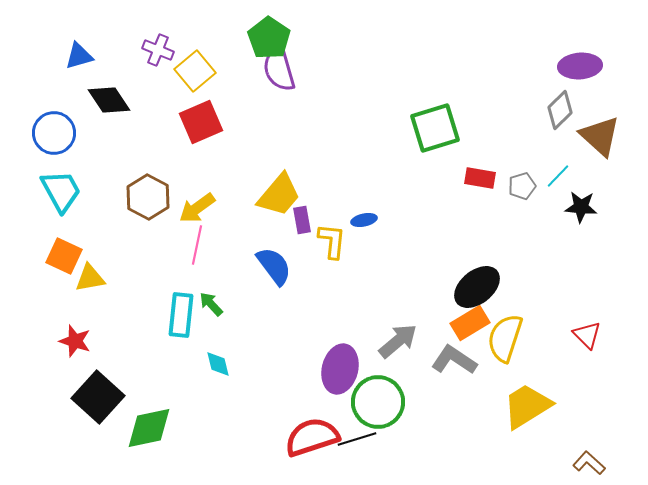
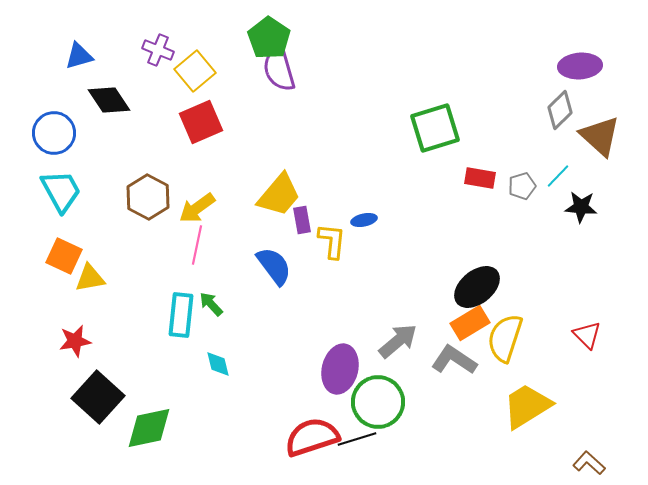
red star at (75, 341): rotated 28 degrees counterclockwise
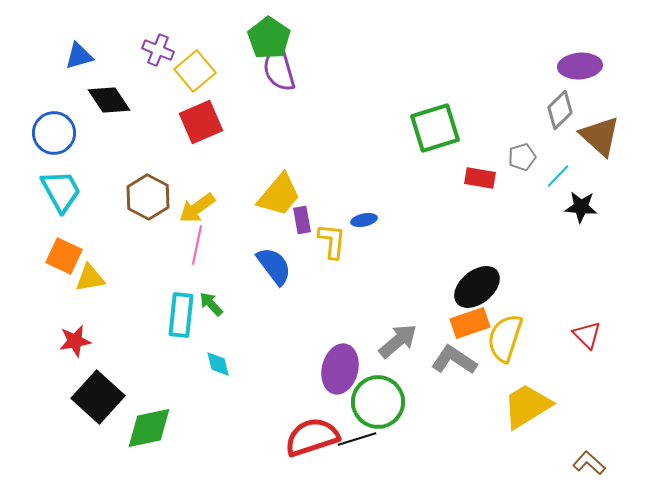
gray pentagon at (522, 186): moved 29 px up
orange rectangle at (470, 323): rotated 12 degrees clockwise
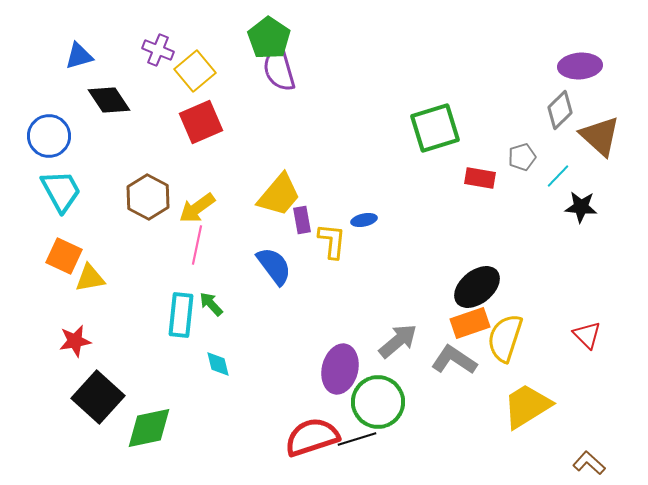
blue circle at (54, 133): moved 5 px left, 3 px down
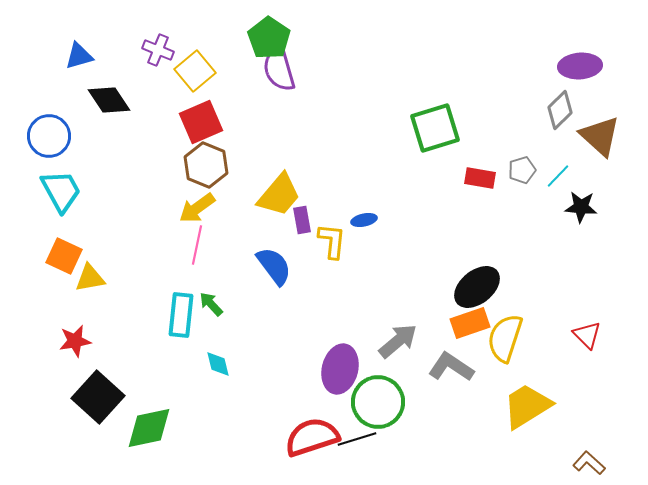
gray pentagon at (522, 157): moved 13 px down
brown hexagon at (148, 197): moved 58 px right, 32 px up; rotated 6 degrees counterclockwise
gray L-shape at (454, 360): moved 3 px left, 7 px down
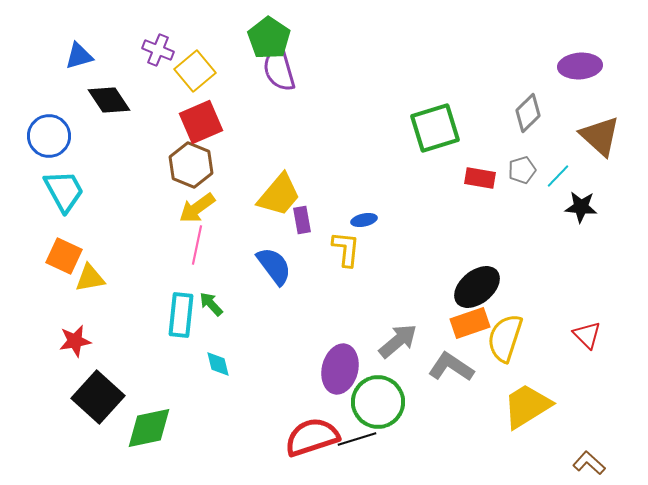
gray diamond at (560, 110): moved 32 px left, 3 px down
brown hexagon at (206, 165): moved 15 px left
cyan trapezoid at (61, 191): moved 3 px right
yellow L-shape at (332, 241): moved 14 px right, 8 px down
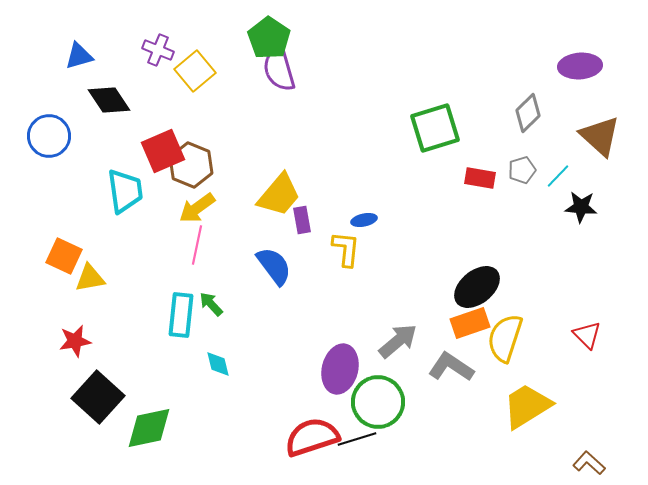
red square at (201, 122): moved 38 px left, 29 px down
cyan trapezoid at (64, 191): moved 61 px right; rotated 21 degrees clockwise
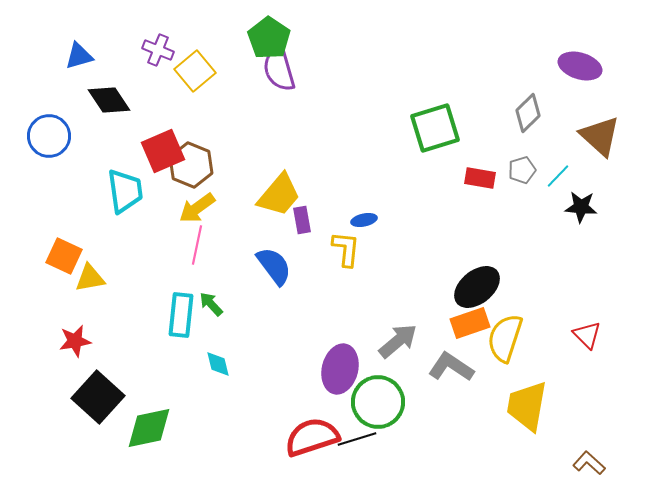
purple ellipse at (580, 66): rotated 21 degrees clockwise
yellow trapezoid at (527, 406): rotated 48 degrees counterclockwise
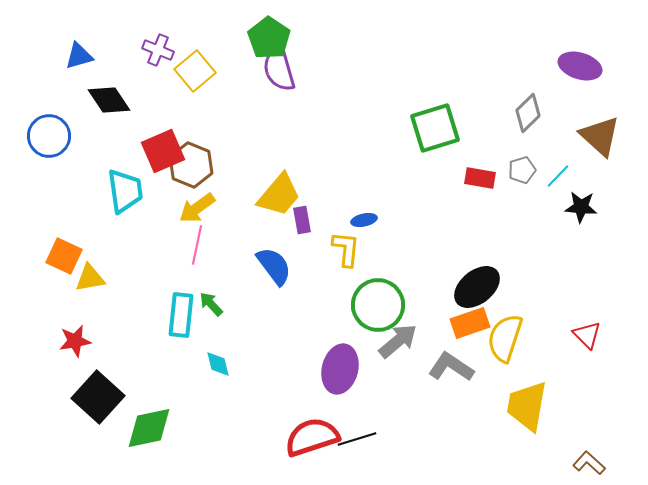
green circle at (378, 402): moved 97 px up
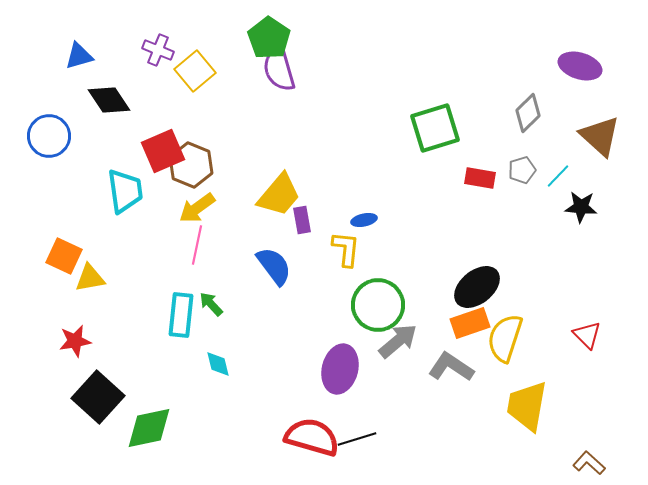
red semicircle at (312, 437): rotated 34 degrees clockwise
